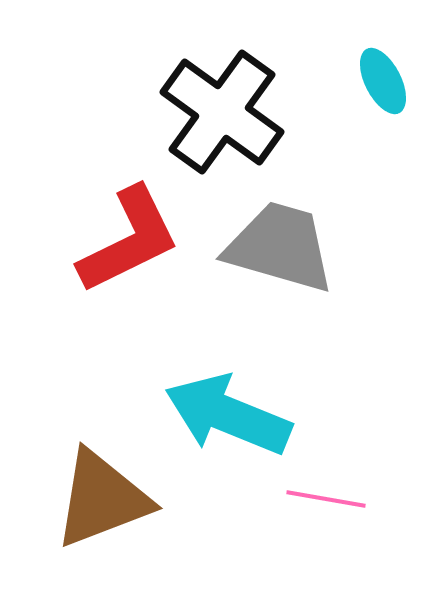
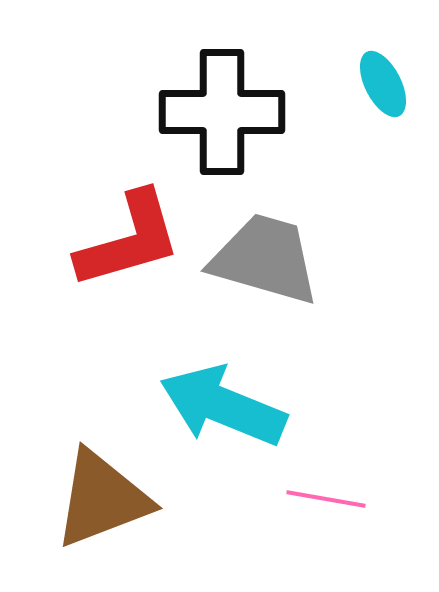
cyan ellipse: moved 3 px down
black cross: rotated 36 degrees counterclockwise
red L-shape: rotated 10 degrees clockwise
gray trapezoid: moved 15 px left, 12 px down
cyan arrow: moved 5 px left, 9 px up
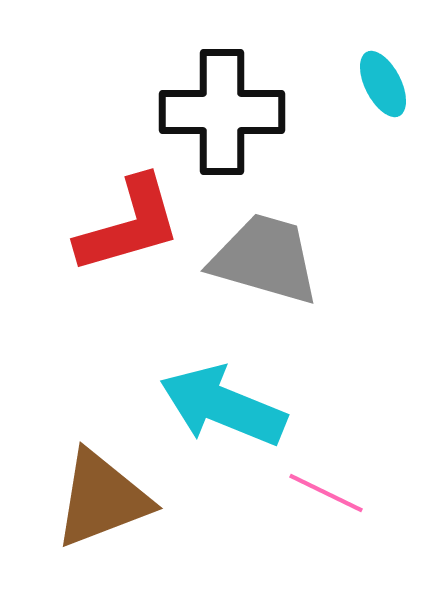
red L-shape: moved 15 px up
pink line: moved 6 px up; rotated 16 degrees clockwise
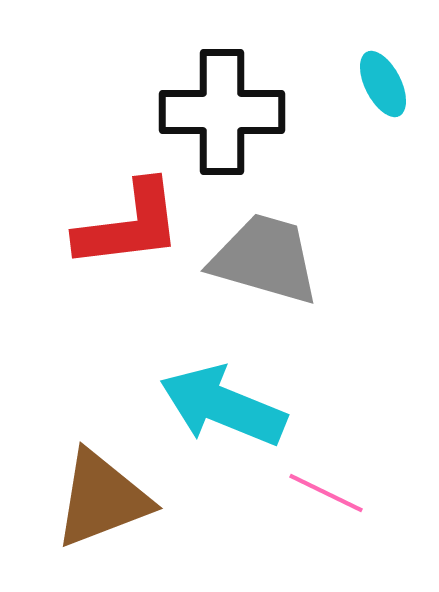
red L-shape: rotated 9 degrees clockwise
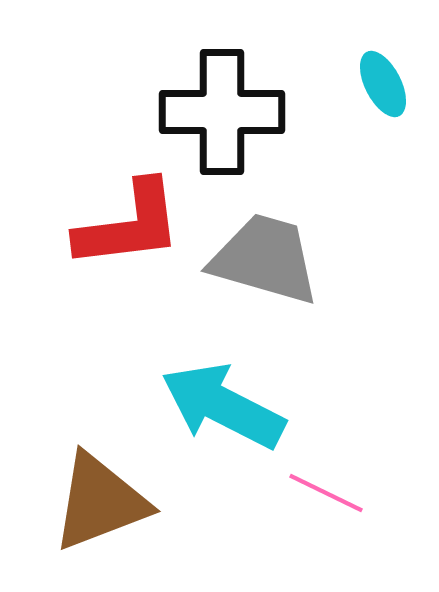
cyan arrow: rotated 5 degrees clockwise
brown triangle: moved 2 px left, 3 px down
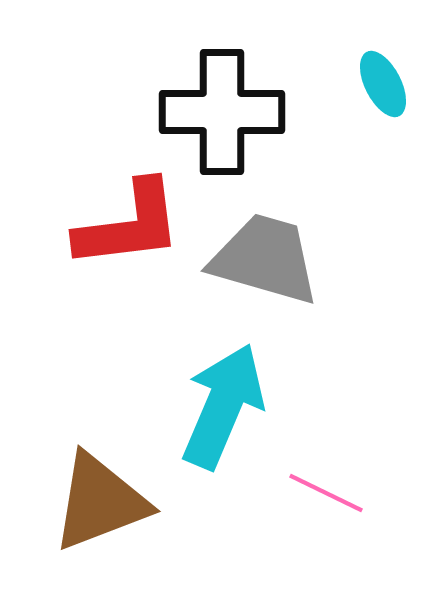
cyan arrow: rotated 86 degrees clockwise
